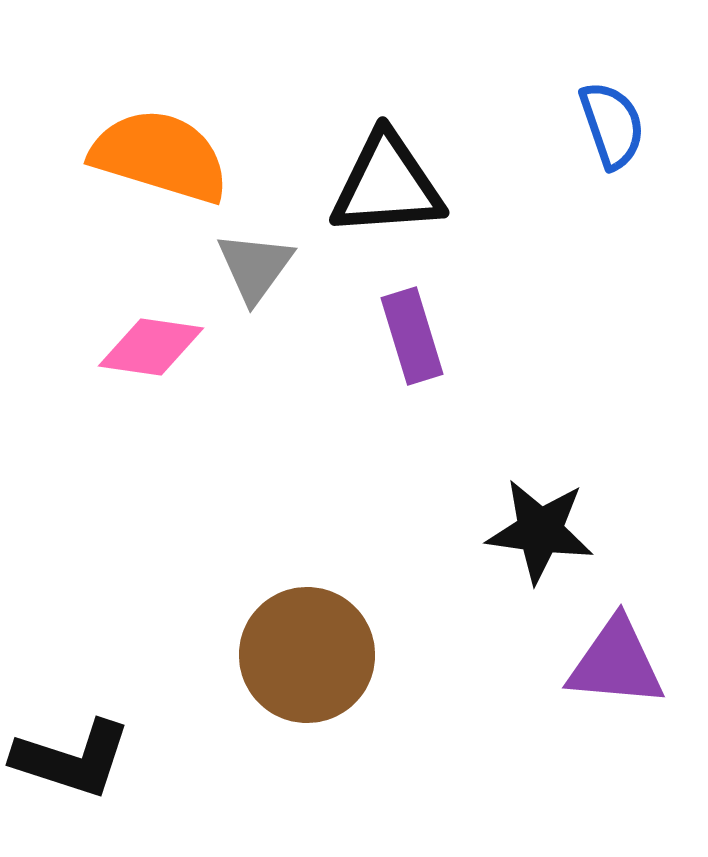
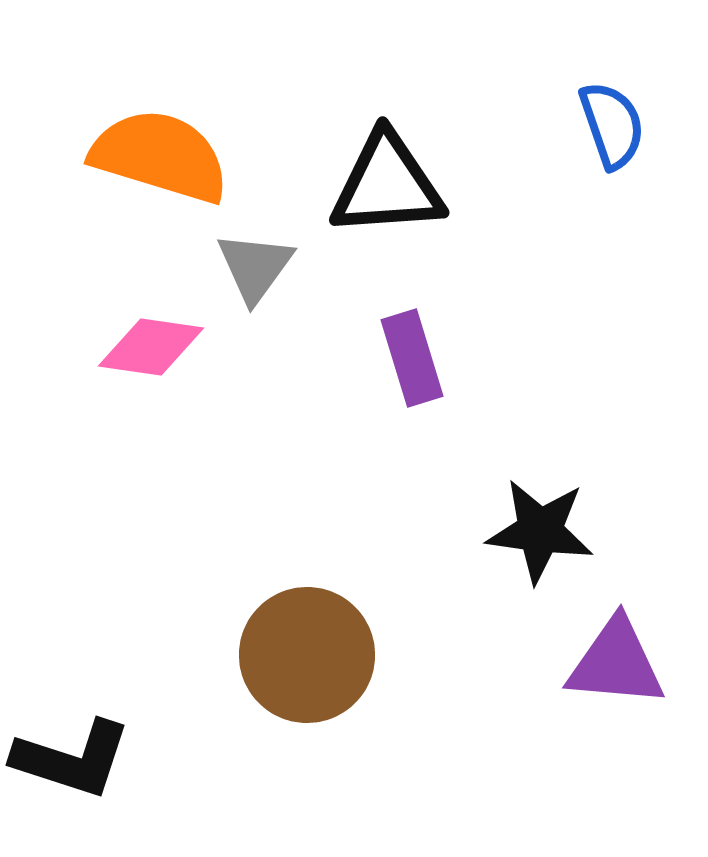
purple rectangle: moved 22 px down
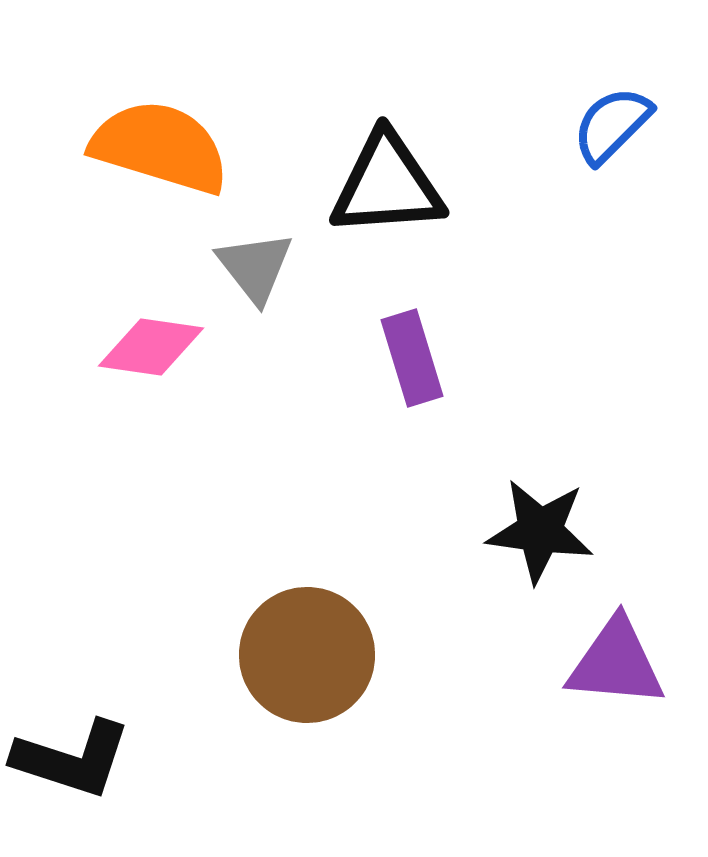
blue semicircle: rotated 116 degrees counterclockwise
orange semicircle: moved 9 px up
gray triangle: rotated 14 degrees counterclockwise
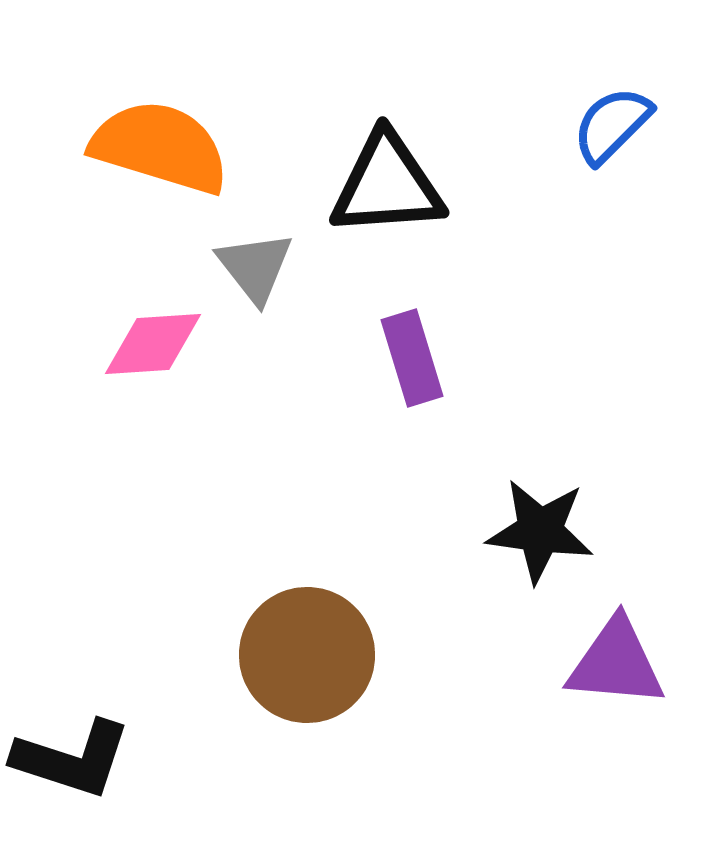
pink diamond: moved 2 px right, 3 px up; rotated 12 degrees counterclockwise
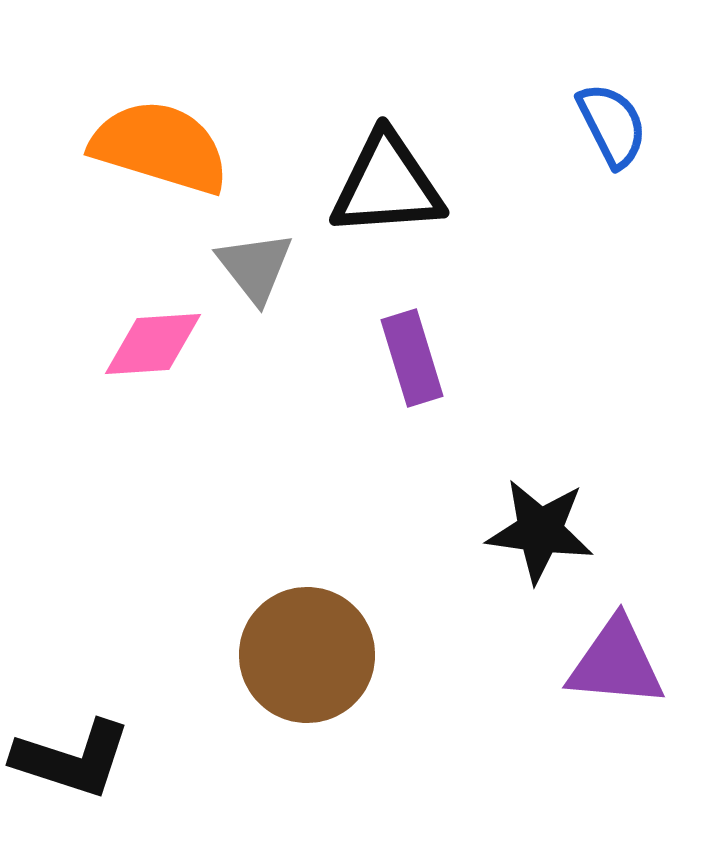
blue semicircle: rotated 108 degrees clockwise
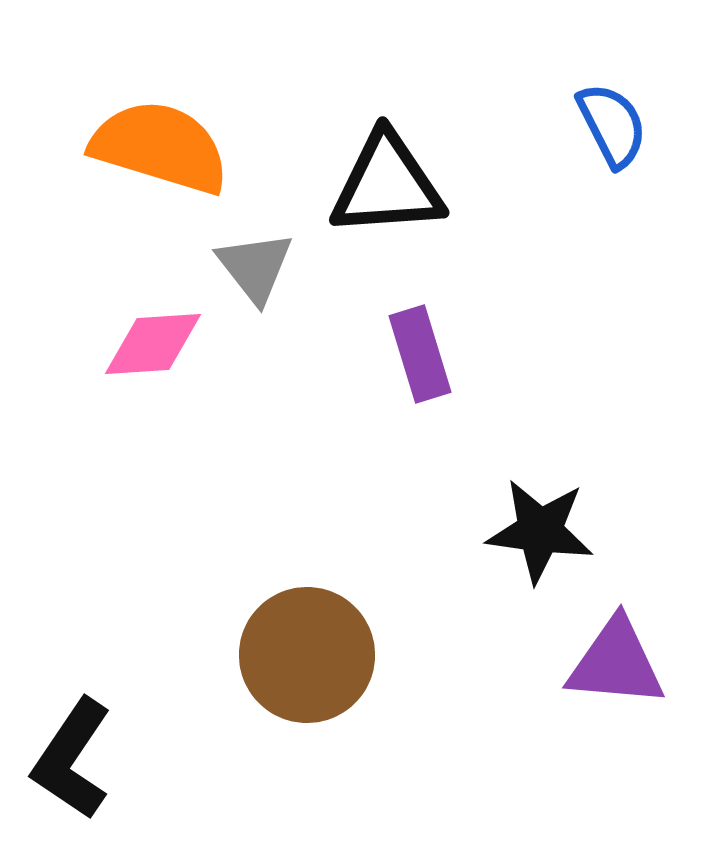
purple rectangle: moved 8 px right, 4 px up
black L-shape: rotated 106 degrees clockwise
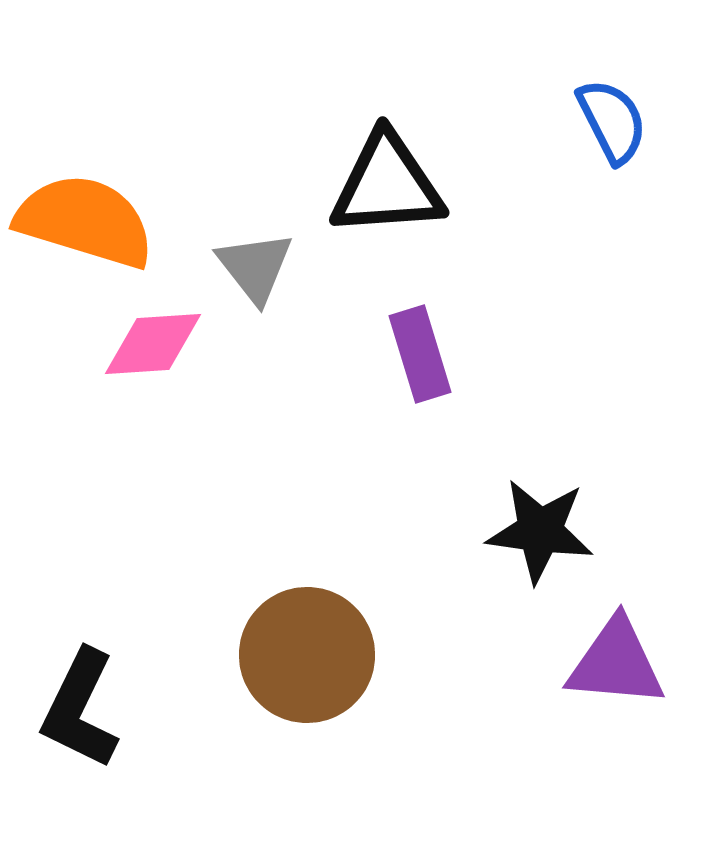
blue semicircle: moved 4 px up
orange semicircle: moved 75 px left, 74 px down
black L-shape: moved 8 px right, 50 px up; rotated 8 degrees counterclockwise
